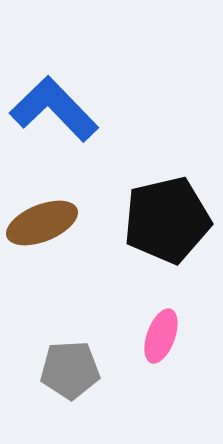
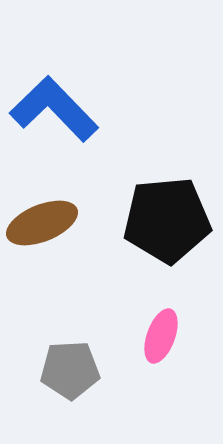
black pentagon: rotated 8 degrees clockwise
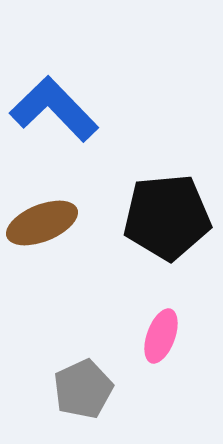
black pentagon: moved 3 px up
gray pentagon: moved 13 px right, 19 px down; rotated 22 degrees counterclockwise
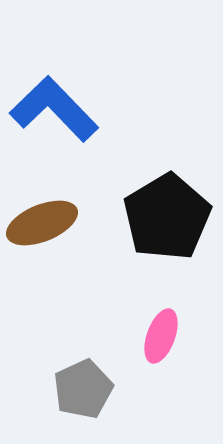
black pentagon: rotated 26 degrees counterclockwise
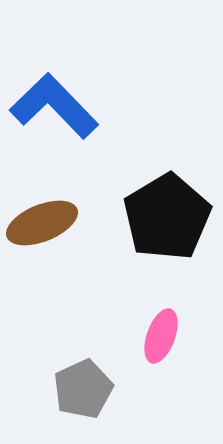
blue L-shape: moved 3 px up
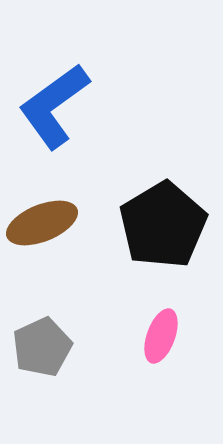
blue L-shape: rotated 82 degrees counterclockwise
black pentagon: moved 4 px left, 8 px down
gray pentagon: moved 41 px left, 42 px up
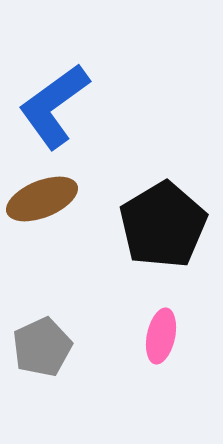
brown ellipse: moved 24 px up
pink ellipse: rotated 8 degrees counterclockwise
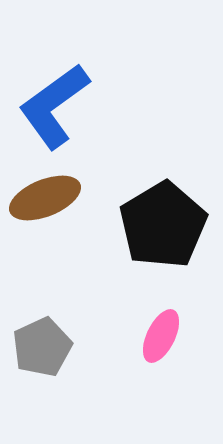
brown ellipse: moved 3 px right, 1 px up
pink ellipse: rotated 14 degrees clockwise
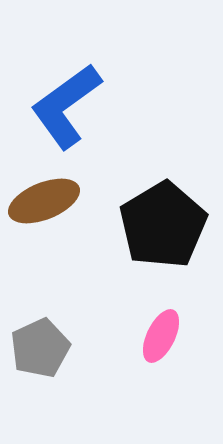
blue L-shape: moved 12 px right
brown ellipse: moved 1 px left, 3 px down
gray pentagon: moved 2 px left, 1 px down
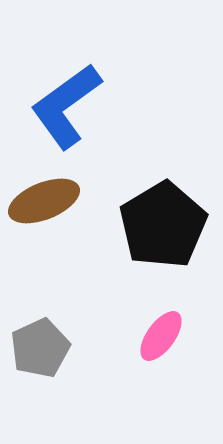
pink ellipse: rotated 10 degrees clockwise
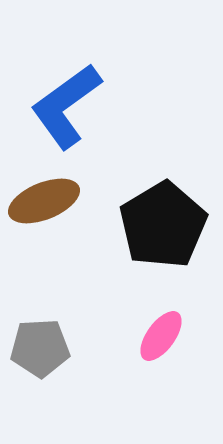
gray pentagon: rotated 22 degrees clockwise
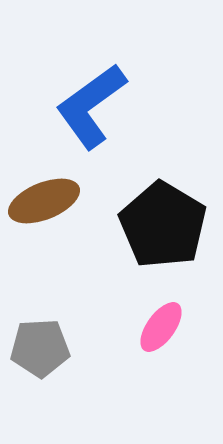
blue L-shape: moved 25 px right
black pentagon: rotated 10 degrees counterclockwise
pink ellipse: moved 9 px up
